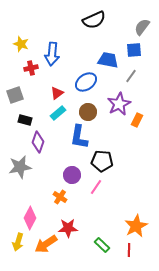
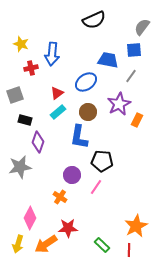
cyan rectangle: moved 1 px up
yellow arrow: moved 2 px down
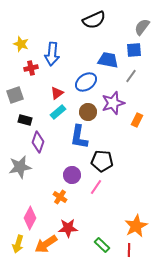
purple star: moved 6 px left, 1 px up; rotated 10 degrees clockwise
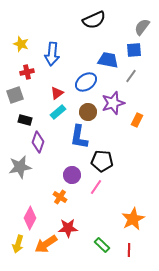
red cross: moved 4 px left, 4 px down
orange star: moved 3 px left, 7 px up
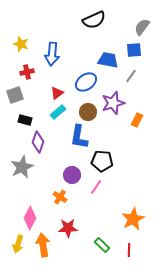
gray star: moved 2 px right; rotated 15 degrees counterclockwise
orange arrow: moved 3 px left, 1 px down; rotated 115 degrees clockwise
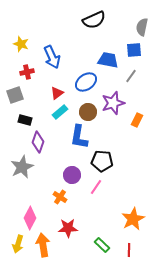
gray semicircle: rotated 24 degrees counterclockwise
blue arrow: moved 3 px down; rotated 30 degrees counterclockwise
cyan rectangle: moved 2 px right
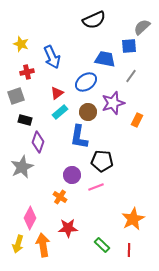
gray semicircle: rotated 36 degrees clockwise
blue square: moved 5 px left, 4 px up
blue trapezoid: moved 3 px left, 1 px up
gray square: moved 1 px right, 1 px down
pink line: rotated 35 degrees clockwise
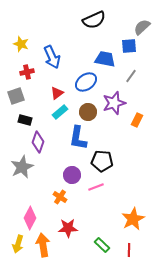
purple star: moved 1 px right
blue L-shape: moved 1 px left, 1 px down
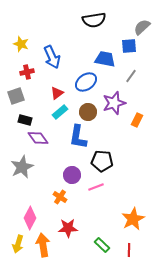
black semicircle: rotated 15 degrees clockwise
blue L-shape: moved 1 px up
purple diamond: moved 4 px up; rotated 55 degrees counterclockwise
